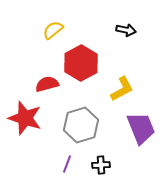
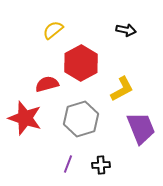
gray hexagon: moved 6 px up
purple line: moved 1 px right
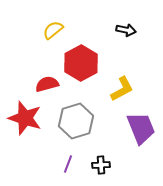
gray hexagon: moved 5 px left, 2 px down
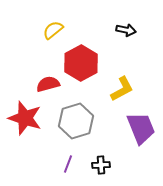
red semicircle: moved 1 px right
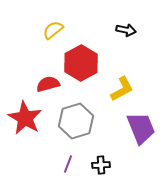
red star: rotated 12 degrees clockwise
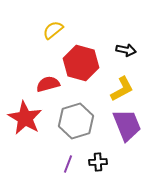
black arrow: moved 20 px down
red hexagon: rotated 16 degrees counterclockwise
purple trapezoid: moved 14 px left, 3 px up
black cross: moved 3 px left, 3 px up
